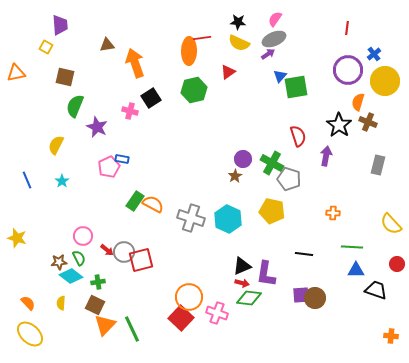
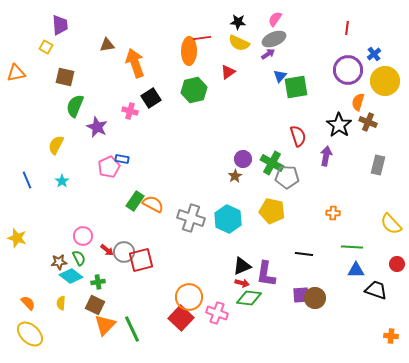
gray pentagon at (289, 179): moved 2 px left, 2 px up; rotated 15 degrees counterclockwise
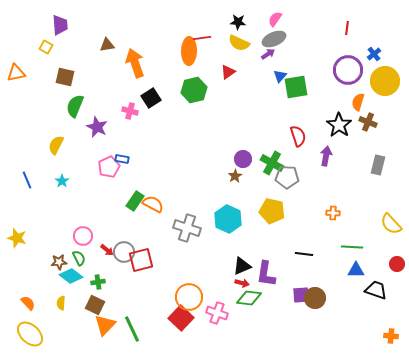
gray cross at (191, 218): moved 4 px left, 10 px down
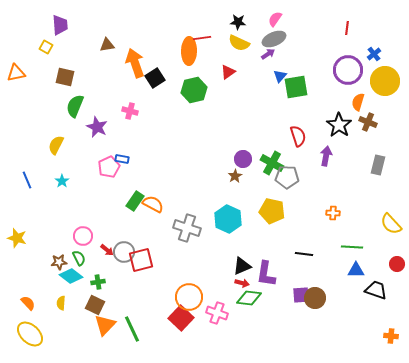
black square at (151, 98): moved 4 px right, 20 px up
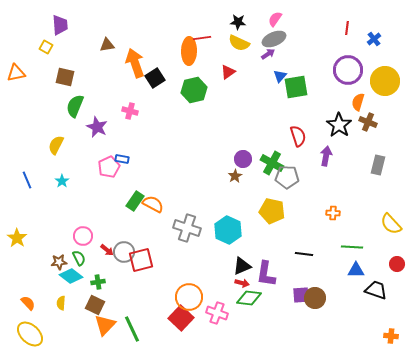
blue cross at (374, 54): moved 15 px up
cyan hexagon at (228, 219): moved 11 px down
yellow star at (17, 238): rotated 18 degrees clockwise
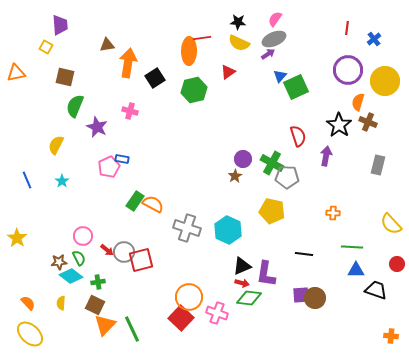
orange arrow at (135, 63): moved 7 px left; rotated 28 degrees clockwise
green square at (296, 87): rotated 15 degrees counterclockwise
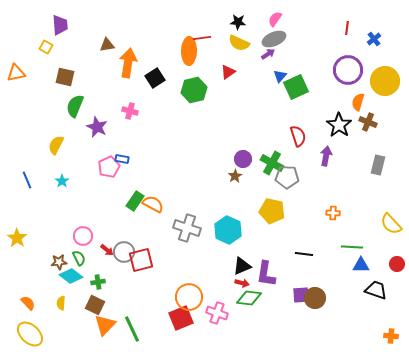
blue triangle at (356, 270): moved 5 px right, 5 px up
red square at (181, 318): rotated 25 degrees clockwise
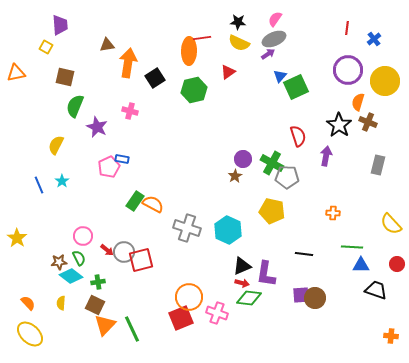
blue line at (27, 180): moved 12 px right, 5 px down
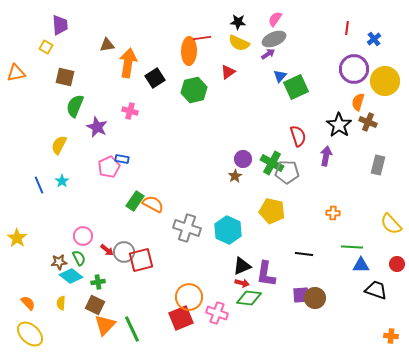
purple circle at (348, 70): moved 6 px right, 1 px up
yellow semicircle at (56, 145): moved 3 px right
gray pentagon at (287, 177): moved 5 px up
